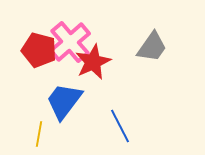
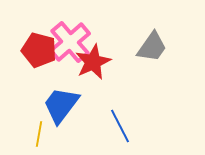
blue trapezoid: moved 3 px left, 4 px down
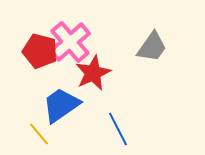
red pentagon: moved 1 px right, 1 px down
red star: moved 11 px down
blue trapezoid: rotated 18 degrees clockwise
blue line: moved 2 px left, 3 px down
yellow line: rotated 50 degrees counterclockwise
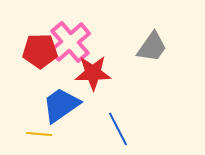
red pentagon: rotated 16 degrees counterclockwise
red star: rotated 24 degrees clockwise
yellow line: rotated 45 degrees counterclockwise
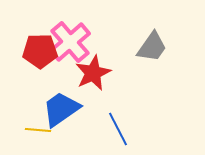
red star: rotated 24 degrees counterclockwise
blue trapezoid: moved 4 px down
yellow line: moved 1 px left, 4 px up
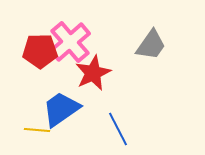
gray trapezoid: moved 1 px left, 2 px up
yellow line: moved 1 px left
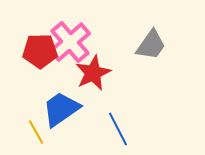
yellow line: moved 1 px left, 2 px down; rotated 55 degrees clockwise
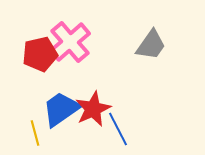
red pentagon: moved 3 px down; rotated 12 degrees counterclockwise
red star: moved 36 px down
yellow line: moved 1 px left, 1 px down; rotated 15 degrees clockwise
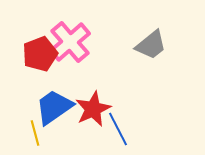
gray trapezoid: rotated 16 degrees clockwise
red pentagon: rotated 8 degrees counterclockwise
blue trapezoid: moved 7 px left, 2 px up
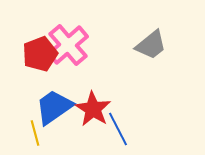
pink cross: moved 2 px left, 3 px down
red star: rotated 15 degrees counterclockwise
